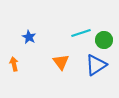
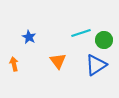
orange triangle: moved 3 px left, 1 px up
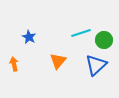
orange triangle: rotated 18 degrees clockwise
blue triangle: rotated 10 degrees counterclockwise
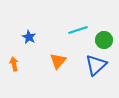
cyan line: moved 3 px left, 3 px up
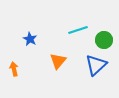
blue star: moved 1 px right, 2 px down
orange arrow: moved 5 px down
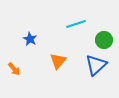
cyan line: moved 2 px left, 6 px up
orange arrow: rotated 152 degrees clockwise
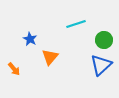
orange triangle: moved 8 px left, 4 px up
blue triangle: moved 5 px right
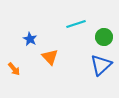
green circle: moved 3 px up
orange triangle: rotated 24 degrees counterclockwise
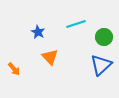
blue star: moved 8 px right, 7 px up
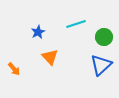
blue star: rotated 16 degrees clockwise
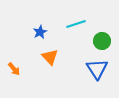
blue star: moved 2 px right
green circle: moved 2 px left, 4 px down
blue triangle: moved 4 px left, 4 px down; rotated 20 degrees counterclockwise
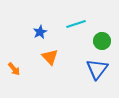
blue triangle: rotated 10 degrees clockwise
